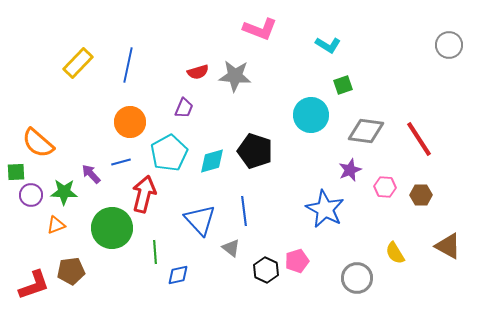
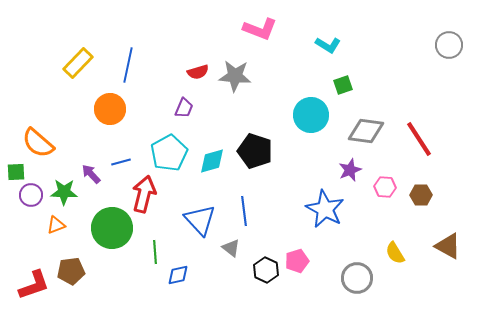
orange circle at (130, 122): moved 20 px left, 13 px up
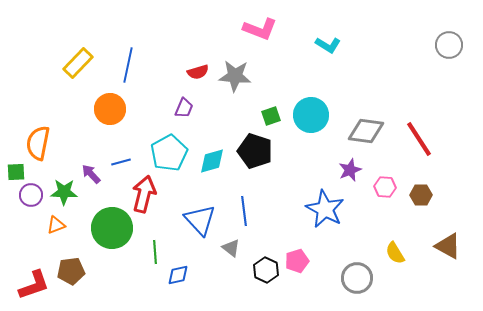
green square at (343, 85): moved 72 px left, 31 px down
orange semicircle at (38, 143): rotated 60 degrees clockwise
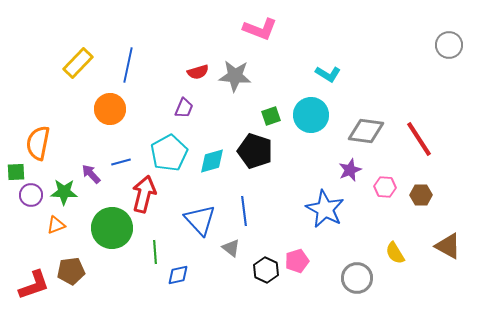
cyan L-shape at (328, 45): moved 29 px down
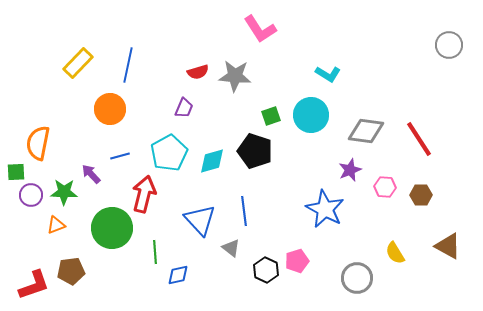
pink L-shape at (260, 29): rotated 36 degrees clockwise
blue line at (121, 162): moved 1 px left, 6 px up
